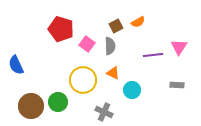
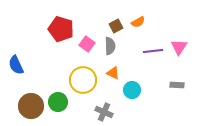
purple line: moved 4 px up
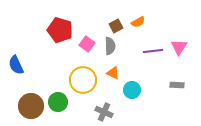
red pentagon: moved 1 px left, 1 px down
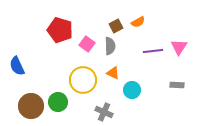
blue semicircle: moved 1 px right, 1 px down
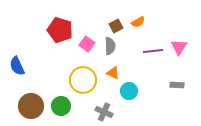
cyan circle: moved 3 px left, 1 px down
green circle: moved 3 px right, 4 px down
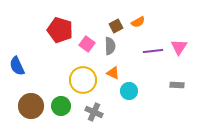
gray cross: moved 10 px left
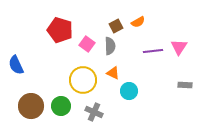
blue semicircle: moved 1 px left, 1 px up
gray rectangle: moved 8 px right
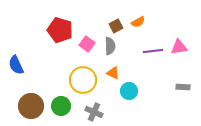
pink triangle: rotated 48 degrees clockwise
gray rectangle: moved 2 px left, 2 px down
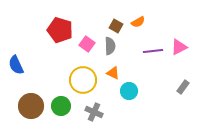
brown square: rotated 32 degrees counterclockwise
pink triangle: rotated 18 degrees counterclockwise
gray rectangle: rotated 56 degrees counterclockwise
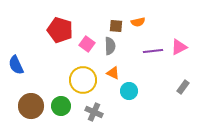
orange semicircle: rotated 16 degrees clockwise
brown square: rotated 24 degrees counterclockwise
